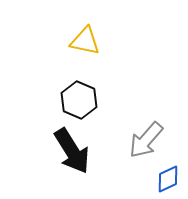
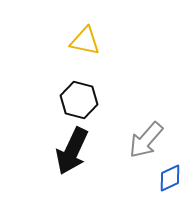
black hexagon: rotated 9 degrees counterclockwise
black arrow: rotated 57 degrees clockwise
blue diamond: moved 2 px right, 1 px up
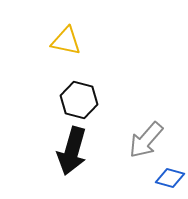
yellow triangle: moved 19 px left
black arrow: rotated 9 degrees counterclockwise
blue diamond: rotated 40 degrees clockwise
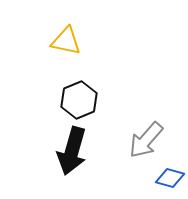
black hexagon: rotated 24 degrees clockwise
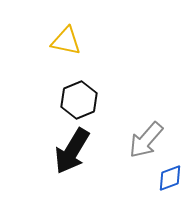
black arrow: rotated 15 degrees clockwise
blue diamond: rotated 36 degrees counterclockwise
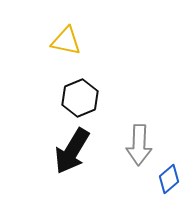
black hexagon: moved 1 px right, 2 px up
gray arrow: moved 7 px left, 5 px down; rotated 39 degrees counterclockwise
blue diamond: moved 1 px left, 1 px down; rotated 20 degrees counterclockwise
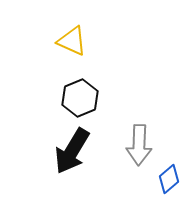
yellow triangle: moved 6 px right; rotated 12 degrees clockwise
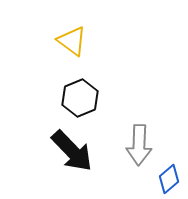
yellow triangle: rotated 12 degrees clockwise
black arrow: rotated 75 degrees counterclockwise
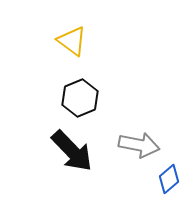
gray arrow: rotated 81 degrees counterclockwise
